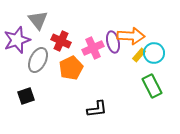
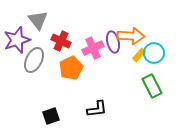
gray ellipse: moved 4 px left
black square: moved 25 px right, 20 px down
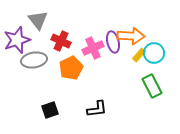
gray ellipse: rotated 55 degrees clockwise
black square: moved 1 px left, 6 px up
